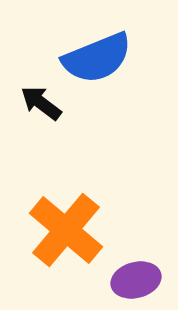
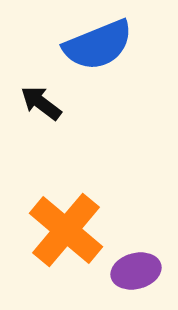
blue semicircle: moved 1 px right, 13 px up
purple ellipse: moved 9 px up
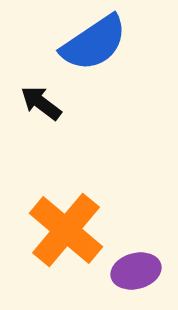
blue semicircle: moved 4 px left, 2 px up; rotated 12 degrees counterclockwise
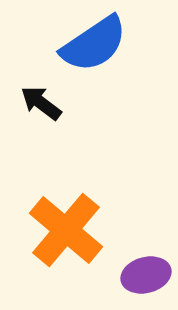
blue semicircle: moved 1 px down
purple ellipse: moved 10 px right, 4 px down
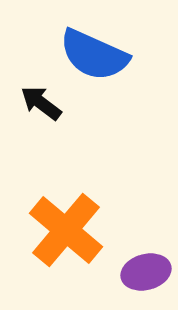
blue semicircle: moved 11 px down; rotated 58 degrees clockwise
purple ellipse: moved 3 px up
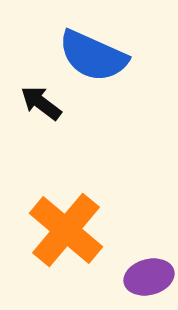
blue semicircle: moved 1 px left, 1 px down
purple ellipse: moved 3 px right, 5 px down
